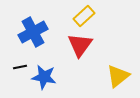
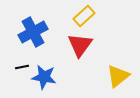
black line: moved 2 px right
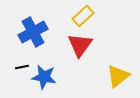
yellow rectangle: moved 1 px left
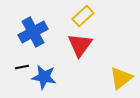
yellow triangle: moved 3 px right, 2 px down
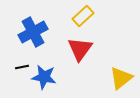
red triangle: moved 4 px down
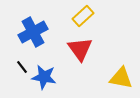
red triangle: rotated 12 degrees counterclockwise
black line: rotated 64 degrees clockwise
yellow triangle: rotated 50 degrees clockwise
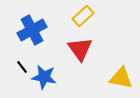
blue cross: moved 1 px left, 2 px up
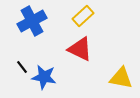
blue cross: moved 9 px up
red triangle: rotated 28 degrees counterclockwise
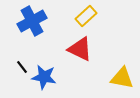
yellow rectangle: moved 3 px right
yellow triangle: moved 1 px right
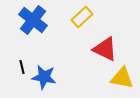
yellow rectangle: moved 4 px left, 1 px down
blue cross: moved 1 px right, 1 px up; rotated 24 degrees counterclockwise
red triangle: moved 25 px right
black line: rotated 24 degrees clockwise
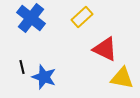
blue cross: moved 2 px left, 2 px up
blue star: rotated 10 degrees clockwise
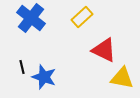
red triangle: moved 1 px left, 1 px down
